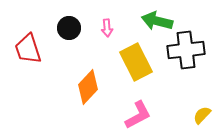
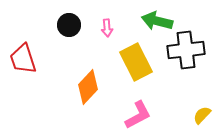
black circle: moved 3 px up
red trapezoid: moved 5 px left, 10 px down
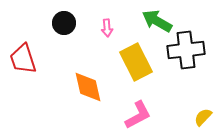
green arrow: rotated 16 degrees clockwise
black circle: moved 5 px left, 2 px up
orange diamond: rotated 56 degrees counterclockwise
yellow semicircle: moved 1 px right, 2 px down
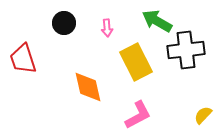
yellow semicircle: moved 2 px up
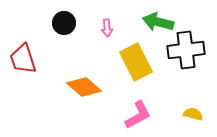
green arrow: moved 1 px right, 1 px down; rotated 16 degrees counterclockwise
orange diamond: moved 4 px left; rotated 36 degrees counterclockwise
yellow semicircle: moved 10 px left, 1 px up; rotated 60 degrees clockwise
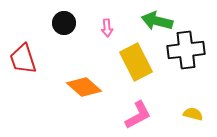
green arrow: moved 1 px left, 1 px up
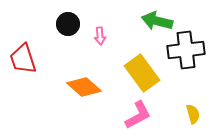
black circle: moved 4 px right, 1 px down
pink arrow: moved 7 px left, 8 px down
yellow rectangle: moved 6 px right, 11 px down; rotated 9 degrees counterclockwise
yellow semicircle: rotated 60 degrees clockwise
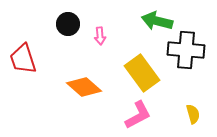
black cross: rotated 12 degrees clockwise
